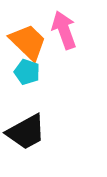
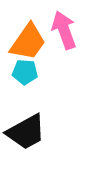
orange trapezoid: rotated 81 degrees clockwise
cyan pentagon: moved 2 px left; rotated 15 degrees counterclockwise
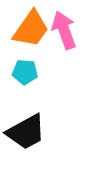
orange trapezoid: moved 3 px right, 13 px up
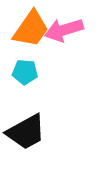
pink arrow: rotated 87 degrees counterclockwise
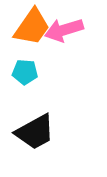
orange trapezoid: moved 1 px right, 2 px up
black trapezoid: moved 9 px right
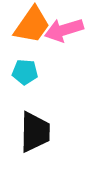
orange trapezoid: moved 2 px up
black trapezoid: rotated 60 degrees counterclockwise
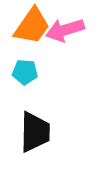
orange trapezoid: moved 1 px down
pink arrow: moved 1 px right
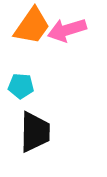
pink arrow: moved 2 px right
cyan pentagon: moved 4 px left, 14 px down
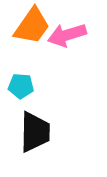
pink arrow: moved 5 px down
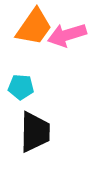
orange trapezoid: moved 2 px right, 1 px down
cyan pentagon: moved 1 px down
